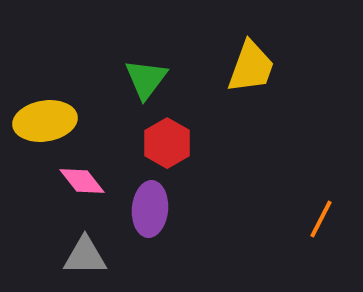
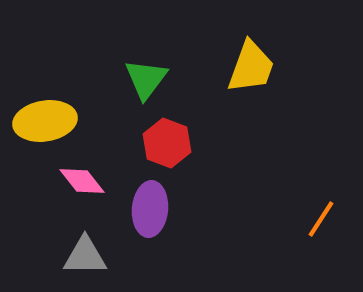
red hexagon: rotated 9 degrees counterclockwise
orange line: rotated 6 degrees clockwise
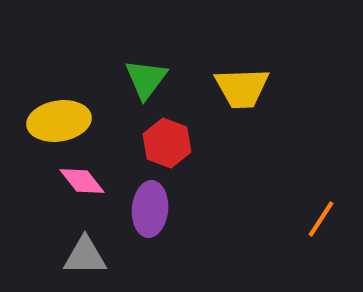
yellow trapezoid: moved 9 px left, 21 px down; rotated 68 degrees clockwise
yellow ellipse: moved 14 px right
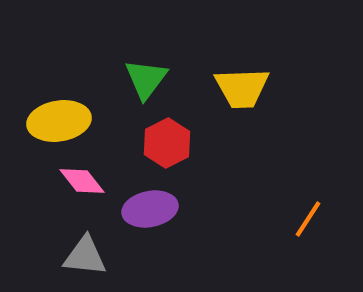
red hexagon: rotated 12 degrees clockwise
purple ellipse: rotated 74 degrees clockwise
orange line: moved 13 px left
gray triangle: rotated 6 degrees clockwise
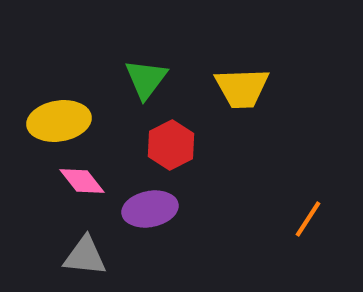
red hexagon: moved 4 px right, 2 px down
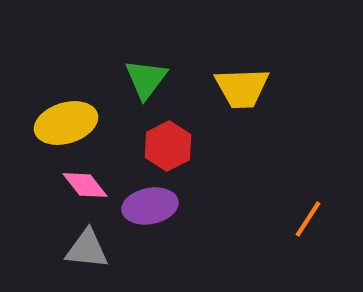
yellow ellipse: moved 7 px right, 2 px down; rotated 8 degrees counterclockwise
red hexagon: moved 3 px left, 1 px down
pink diamond: moved 3 px right, 4 px down
purple ellipse: moved 3 px up
gray triangle: moved 2 px right, 7 px up
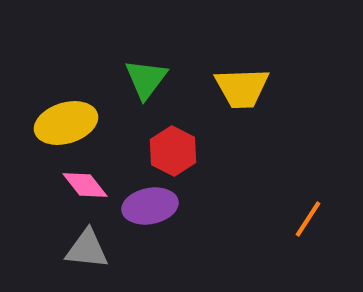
red hexagon: moved 5 px right, 5 px down; rotated 6 degrees counterclockwise
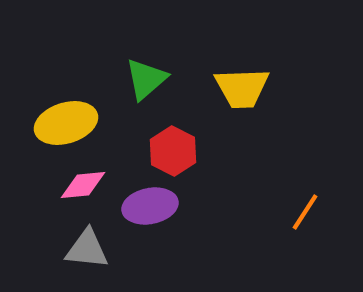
green triangle: rotated 12 degrees clockwise
pink diamond: moved 2 px left; rotated 57 degrees counterclockwise
orange line: moved 3 px left, 7 px up
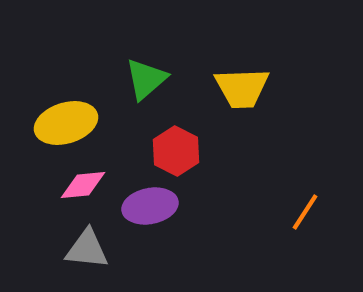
red hexagon: moved 3 px right
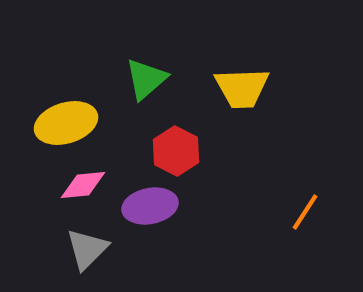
gray triangle: rotated 51 degrees counterclockwise
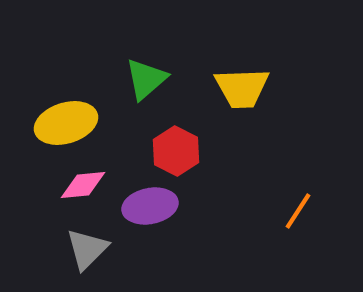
orange line: moved 7 px left, 1 px up
